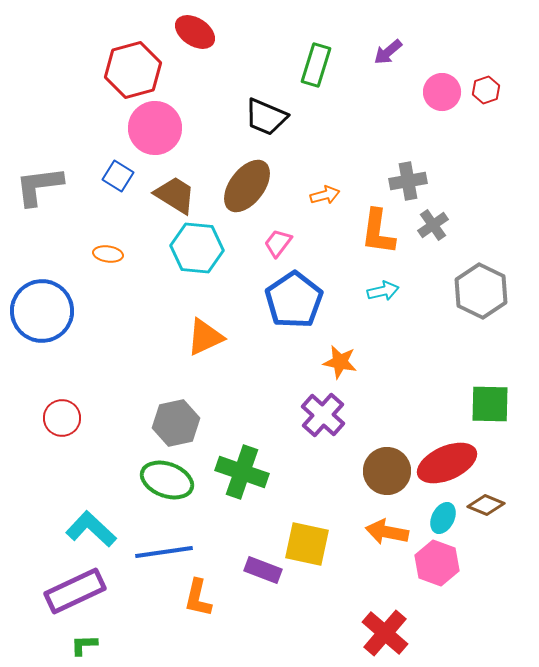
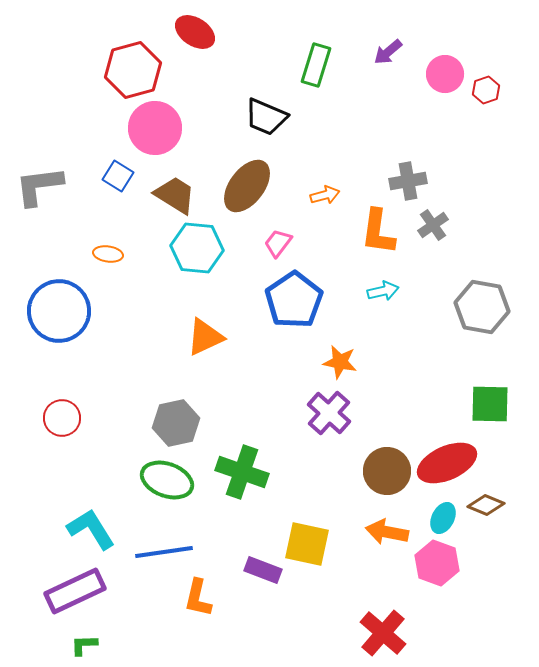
pink circle at (442, 92): moved 3 px right, 18 px up
gray hexagon at (481, 291): moved 1 px right, 16 px down; rotated 16 degrees counterclockwise
blue circle at (42, 311): moved 17 px right
purple cross at (323, 415): moved 6 px right, 2 px up
cyan L-shape at (91, 529): rotated 15 degrees clockwise
red cross at (385, 633): moved 2 px left
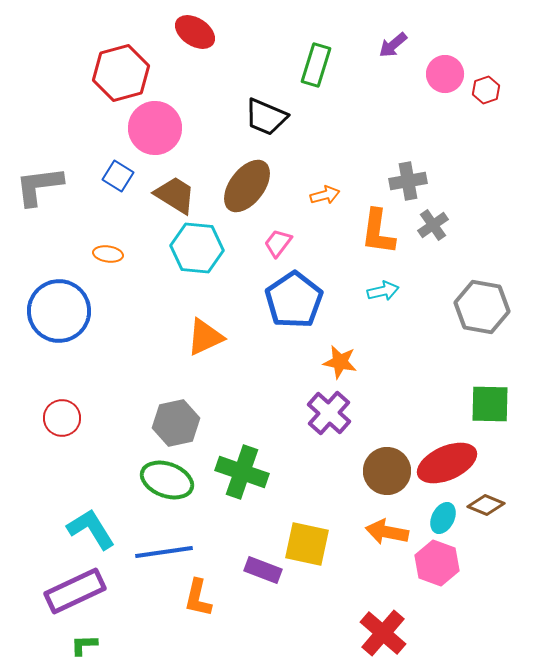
purple arrow at (388, 52): moved 5 px right, 7 px up
red hexagon at (133, 70): moved 12 px left, 3 px down
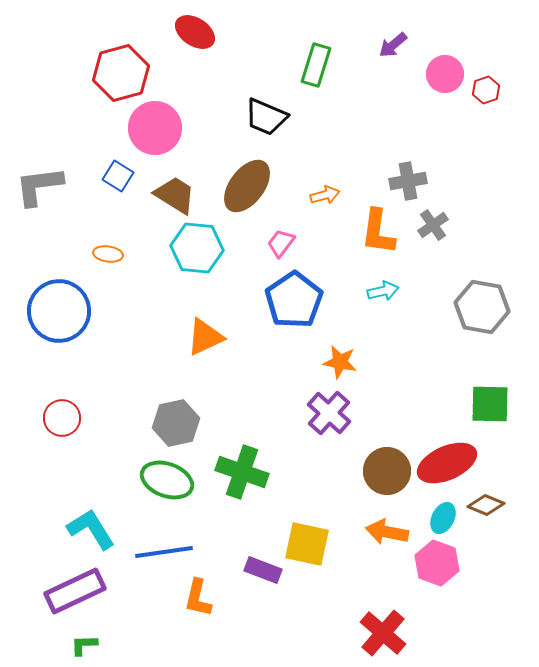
pink trapezoid at (278, 243): moved 3 px right
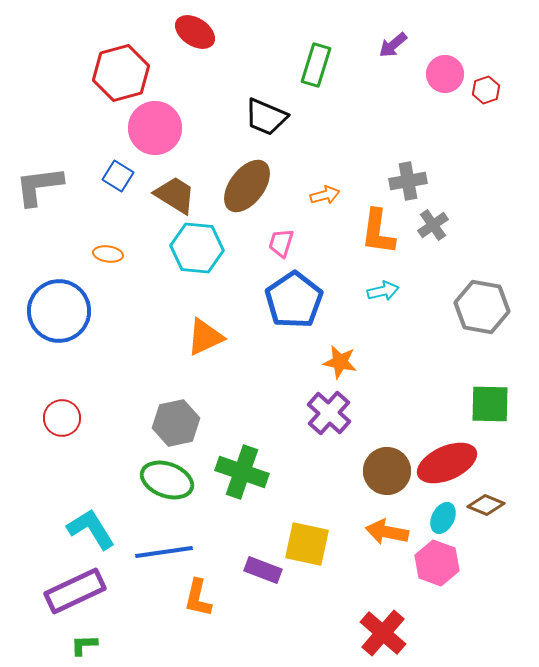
pink trapezoid at (281, 243): rotated 20 degrees counterclockwise
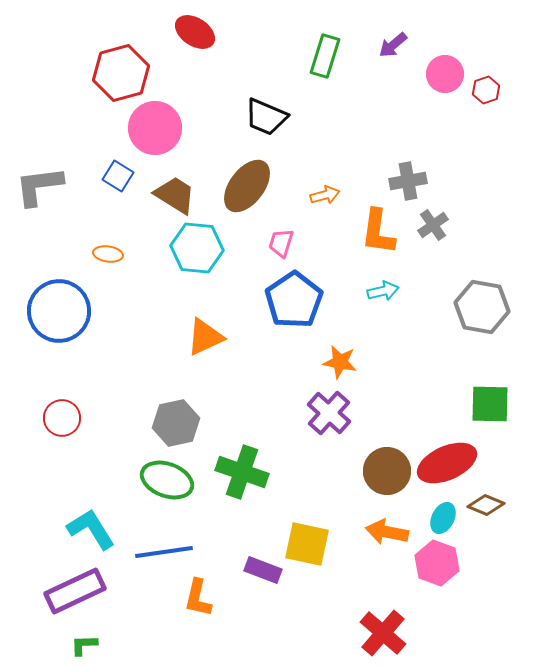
green rectangle at (316, 65): moved 9 px right, 9 px up
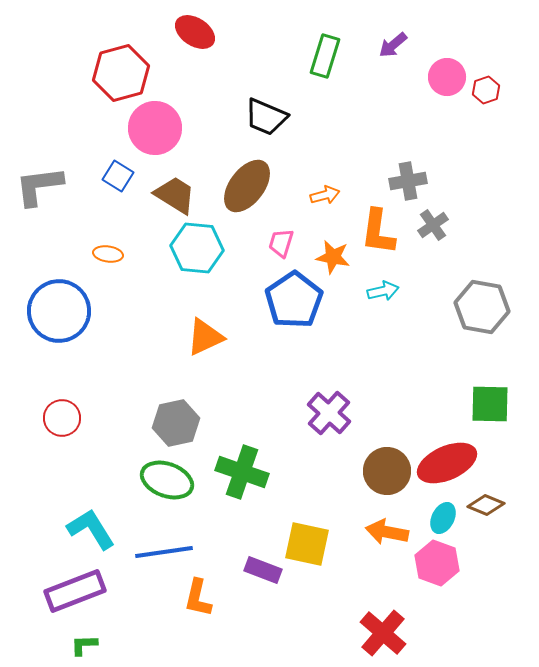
pink circle at (445, 74): moved 2 px right, 3 px down
orange star at (340, 362): moved 7 px left, 105 px up
purple rectangle at (75, 591): rotated 4 degrees clockwise
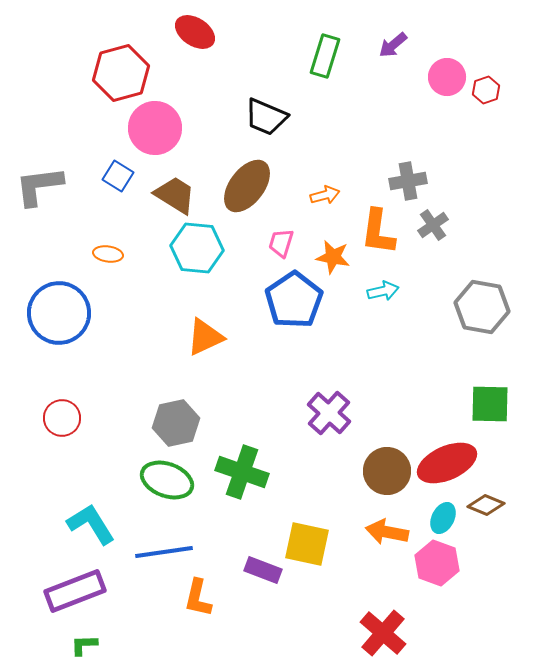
blue circle at (59, 311): moved 2 px down
cyan L-shape at (91, 529): moved 5 px up
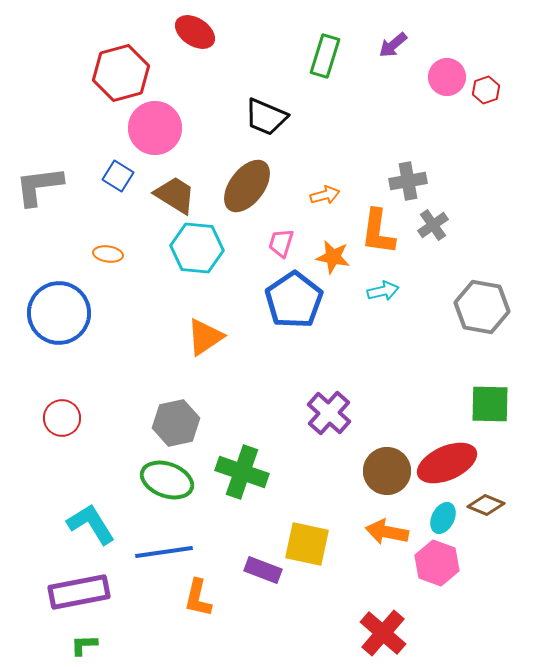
orange triangle at (205, 337): rotated 9 degrees counterclockwise
purple rectangle at (75, 591): moved 4 px right, 1 px down; rotated 10 degrees clockwise
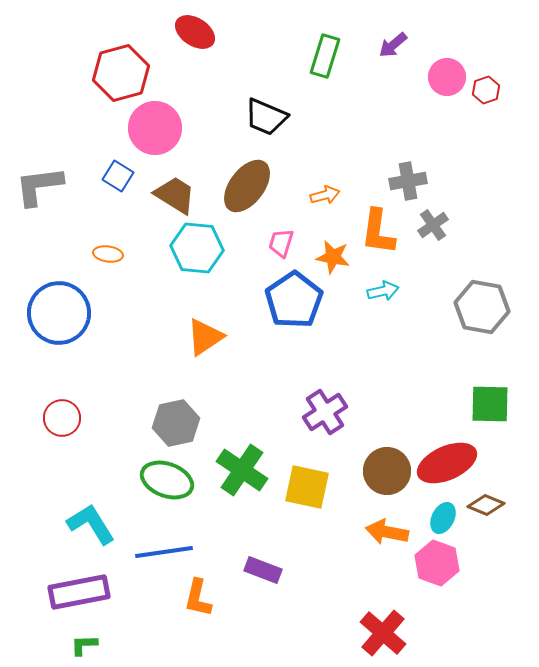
purple cross at (329, 413): moved 4 px left, 1 px up; rotated 15 degrees clockwise
green cross at (242, 472): moved 2 px up; rotated 15 degrees clockwise
yellow square at (307, 544): moved 57 px up
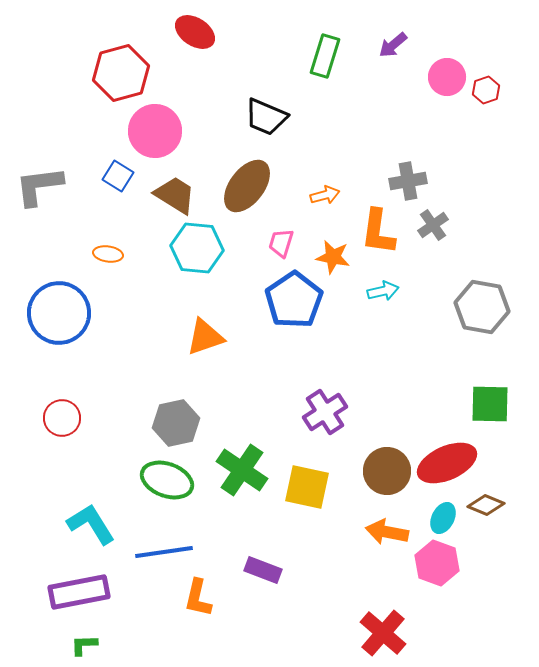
pink circle at (155, 128): moved 3 px down
orange triangle at (205, 337): rotated 15 degrees clockwise
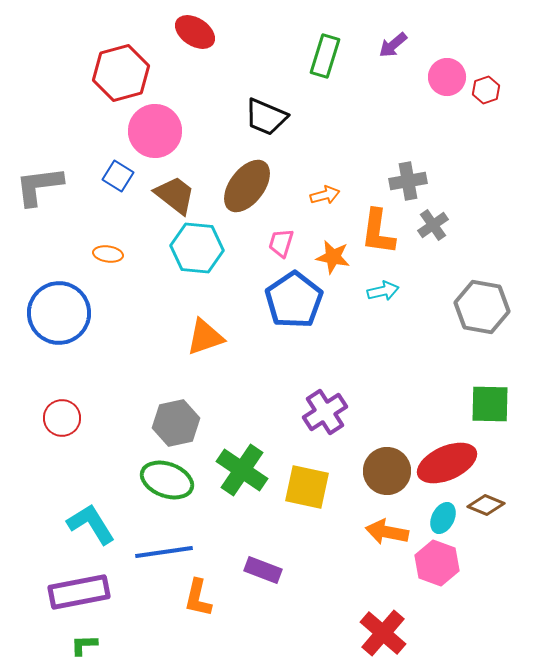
brown trapezoid at (175, 195): rotated 6 degrees clockwise
